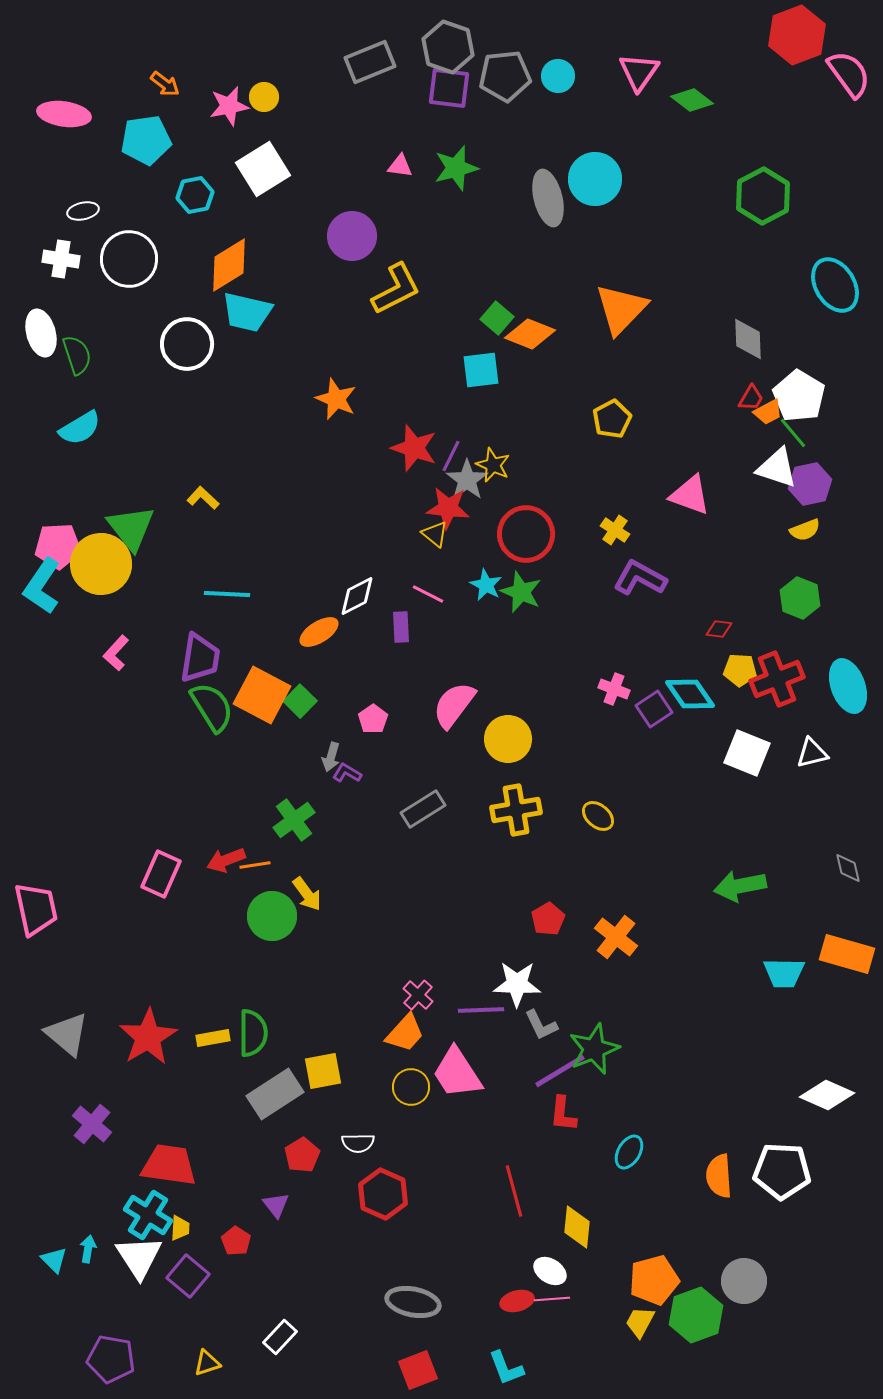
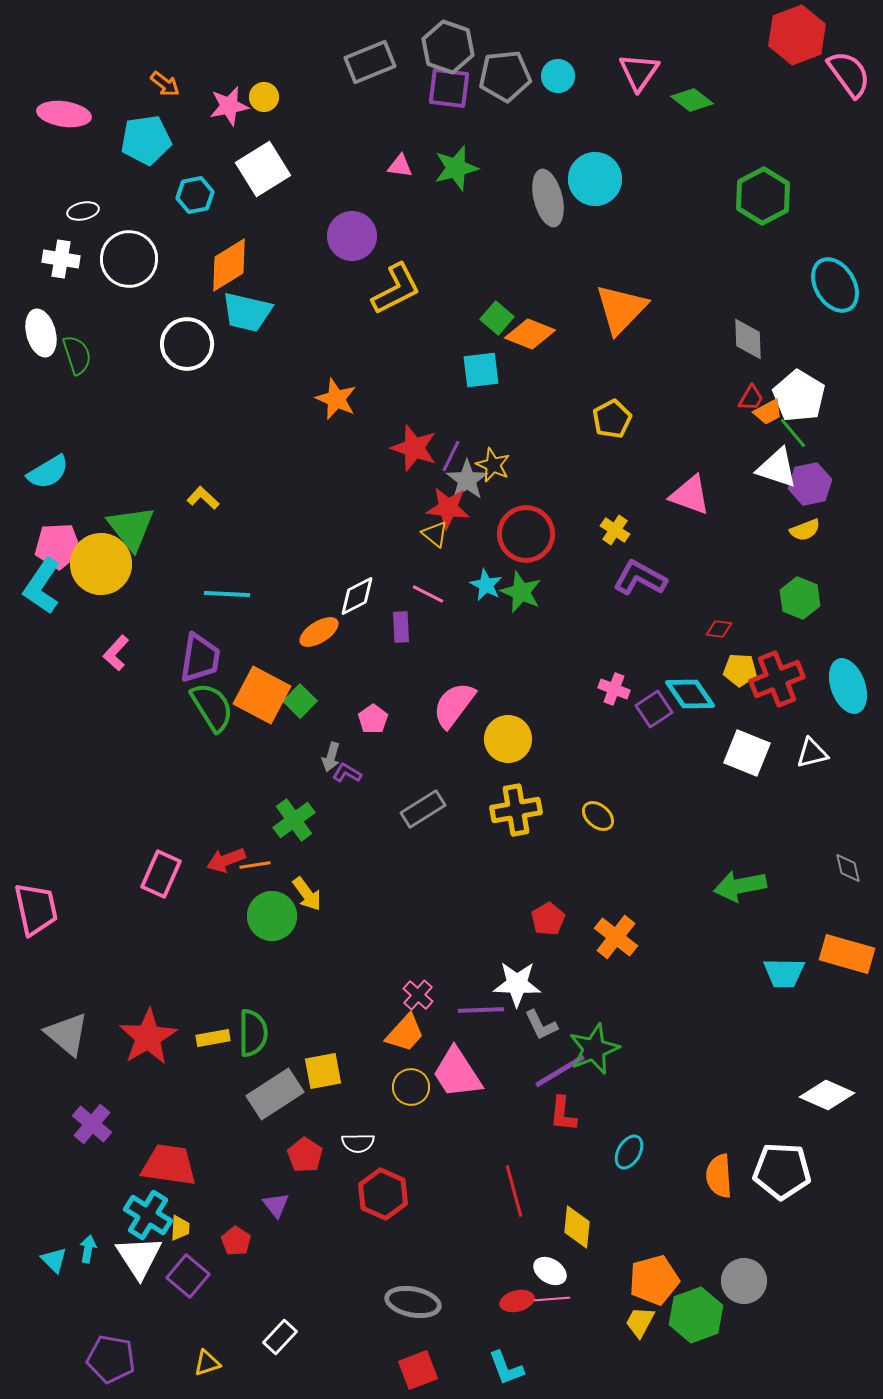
cyan semicircle at (80, 428): moved 32 px left, 44 px down
red pentagon at (302, 1155): moved 3 px right; rotated 8 degrees counterclockwise
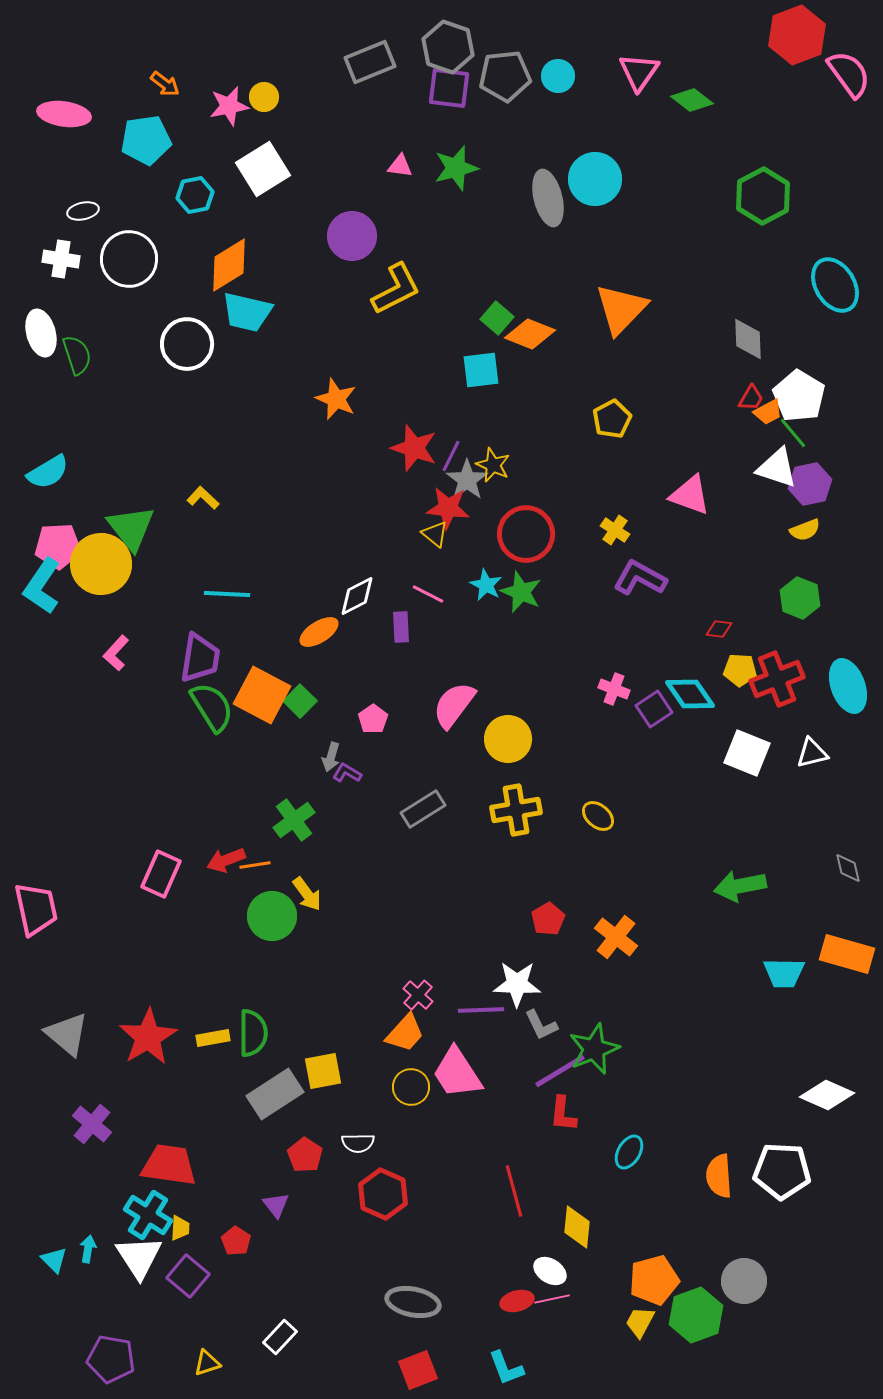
pink line at (552, 1299): rotated 8 degrees counterclockwise
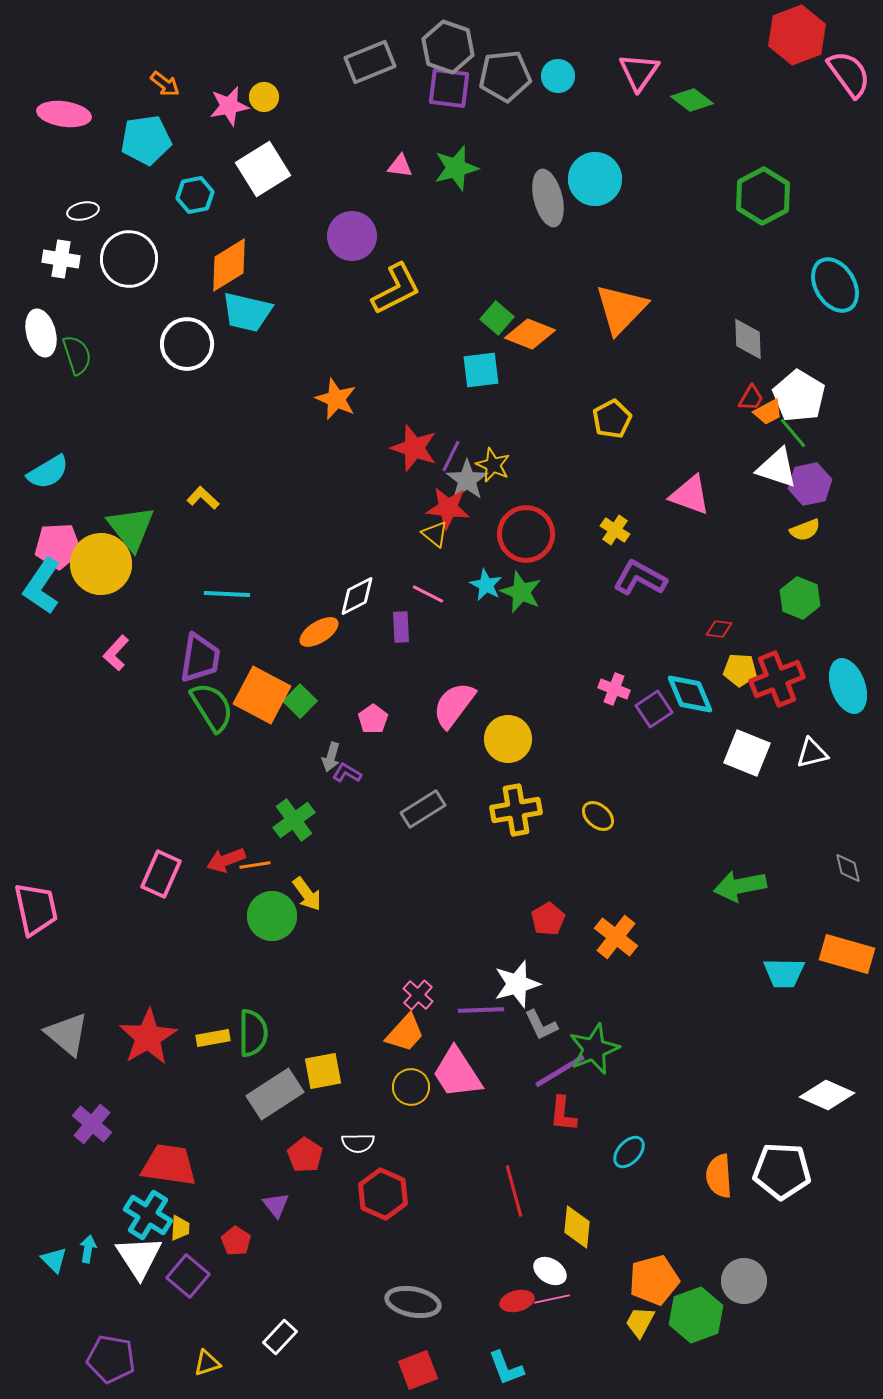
cyan diamond at (690, 694): rotated 12 degrees clockwise
white star at (517, 984): rotated 18 degrees counterclockwise
cyan ellipse at (629, 1152): rotated 12 degrees clockwise
